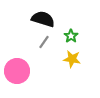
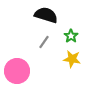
black semicircle: moved 3 px right, 4 px up
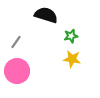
green star: rotated 24 degrees clockwise
gray line: moved 28 px left
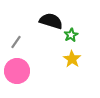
black semicircle: moved 5 px right, 6 px down
green star: moved 1 px up; rotated 16 degrees counterclockwise
yellow star: rotated 24 degrees clockwise
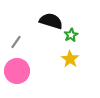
yellow star: moved 2 px left
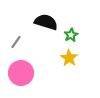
black semicircle: moved 5 px left, 1 px down
yellow star: moved 1 px left, 1 px up
pink circle: moved 4 px right, 2 px down
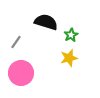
yellow star: rotated 24 degrees clockwise
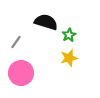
green star: moved 2 px left
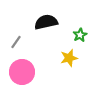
black semicircle: rotated 30 degrees counterclockwise
green star: moved 11 px right
pink circle: moved 1 px right, 1 px up
